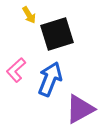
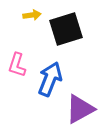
yellow arrow: moved 3 px right; rotated 66 degrees counterclockwise
black square: moved 9 px right, 5 px up
pink L-shape: moved 1 px right, 5 px up; rotated 30 degrees counterclockwise
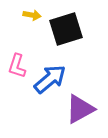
yellow arrow: rotated 18 degrees clockwise
pink L-shape: moved 1 px down
blue arrow: rotated 28 degrees clockwise
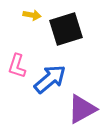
purple triangle: moved 2 px right
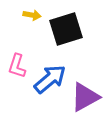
purple triangle: moved 3 px right, 12 px up
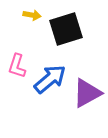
purple triangle: moved 2 px right, 4 px up
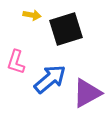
pink L-shape: moved 1 px left, 4 px up
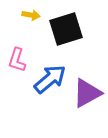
yellow arrow: moved 1 px left
pink L-shape: moved 1 px right, 2 px up
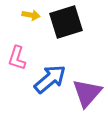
black square: moved 7 px up
pink L-shape: moved 2 px up
purple triangle: rotated 20 degrees counterclockwise
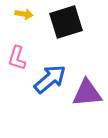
yellow arrow: moved 7 px left, 1 px up
purple triangle: rotated 44 degrees clockwise
